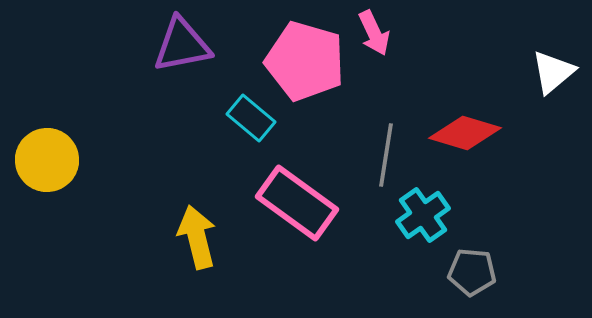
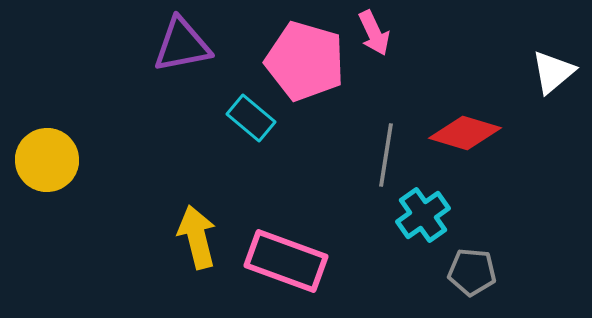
pink rectangle: moved 11 px left, 58 px down; rotated 16 degrees counterclockwise
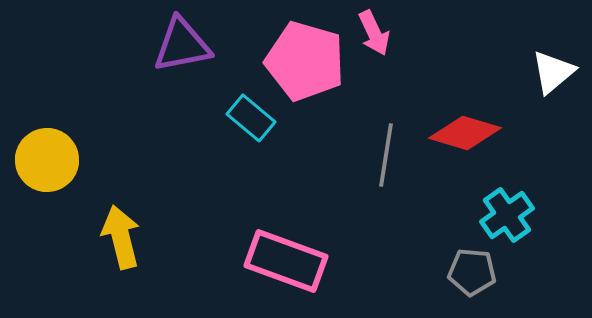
cyan cross: moved 84 px right
yellow arrow: moved 76 px left
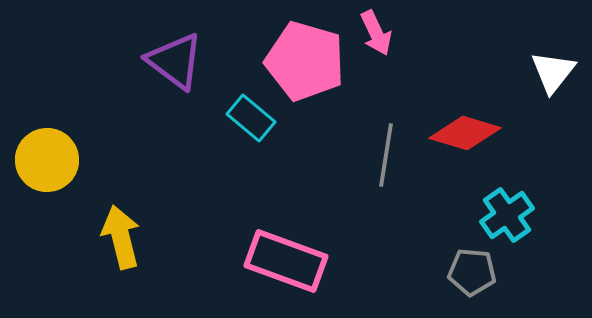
pink arrow: moved 2 px right
purple triangle: moved 7 px left, 16 px down; rotated 48 degrees clockwise
white triangle: rotated 12 degrees counterclockwise
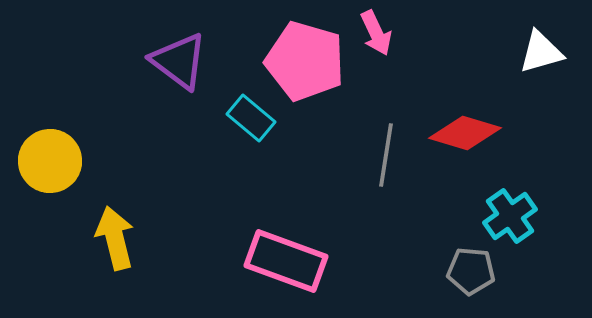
purple triangle: moved 4 px right
white triangle: moved 12 px left, 20 px up; rotated 36 degrees clockwise
yellow circle: moved 3 px right, 1 px down
cyan cross: moved 3 px right, 1 px down
yellow arrow: moved 6 px left, 1 px down
gray pentagon: moved 1 px left, 1 px up
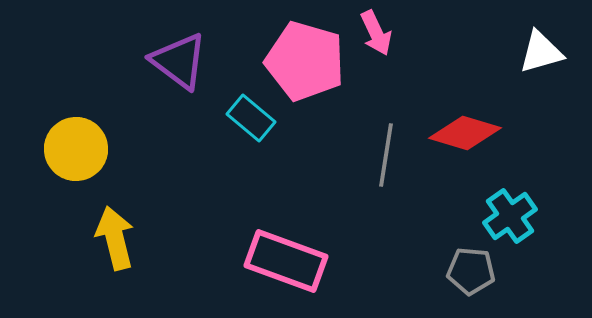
yellow circle: moved 26 px right, 12 px up
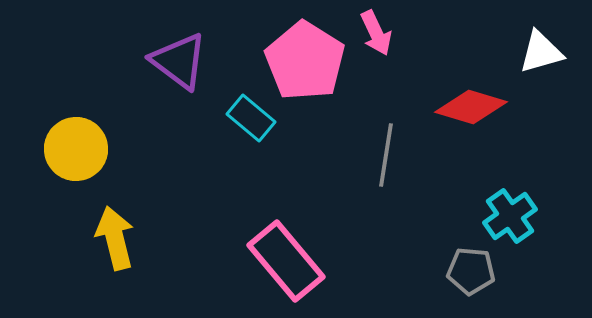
pink pentagon: rotated 16 degrees clockwise
red diamond: moved 6 px right, 26 px up
pink rectangle: rotated 30 degrees clockwise
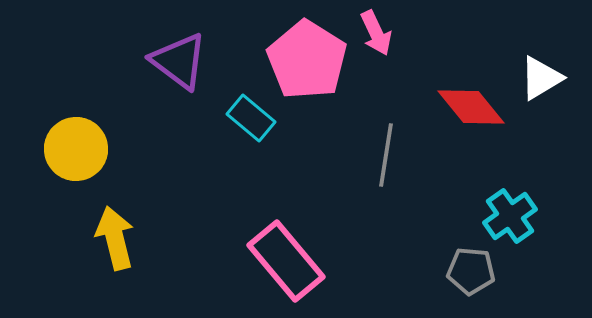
white triangle: moved 26 px down; rotated 15 degrees counterclockwise
pink pentagon: moved 2 px right, 1 px up
red diamond: rotated 34 degrees clockwise
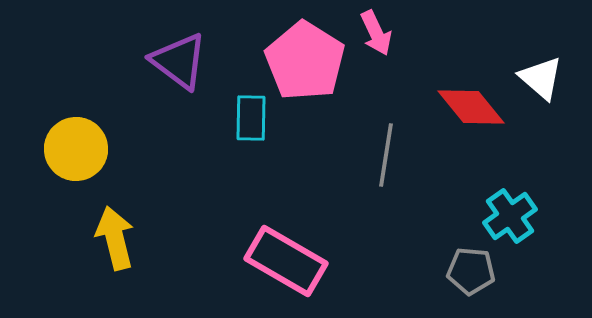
pink pentagon: moved 2 px left, 1 px down
white triangle: rotated 48 degrees counterclockwise
cyan rectangle: rotated 51 degrees clockwise
pink rectangle: rotated 20 degrees counterclockwise
